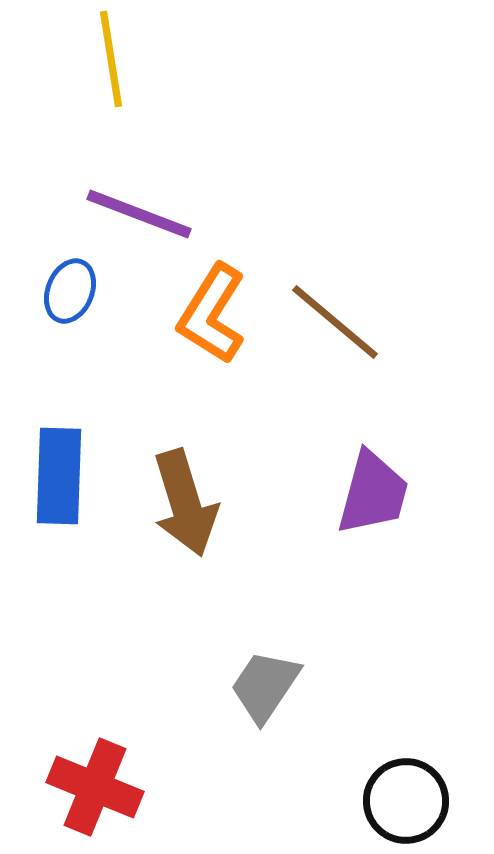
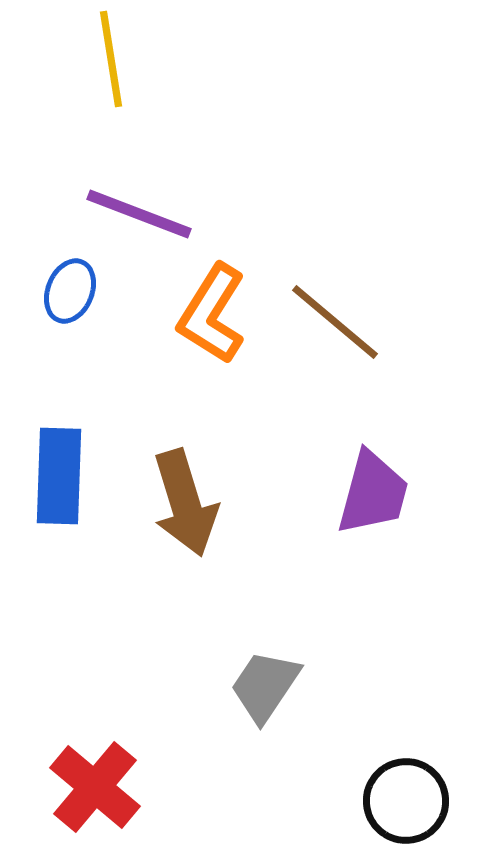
red cross: rotated 18 degrees clockwise
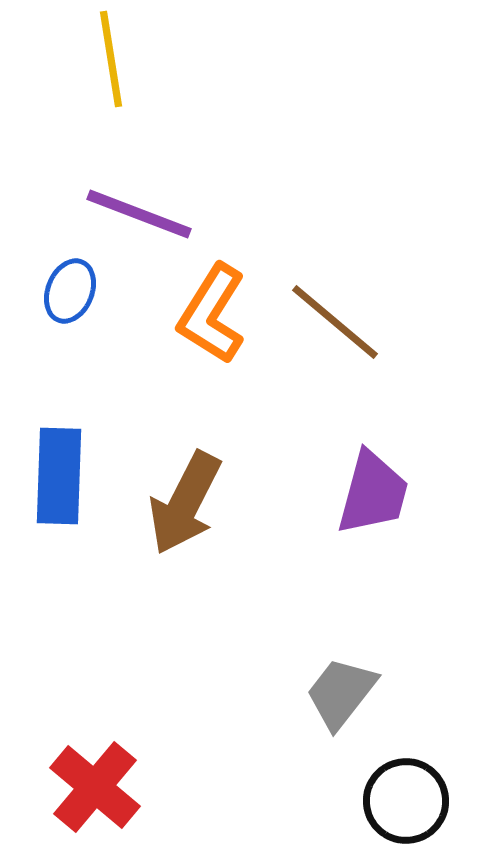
brown arrow: rotated 44 degrees clockwise
gray trapezoid: moved 76 px right, 7 px down; rotated 4 degrees clockwise
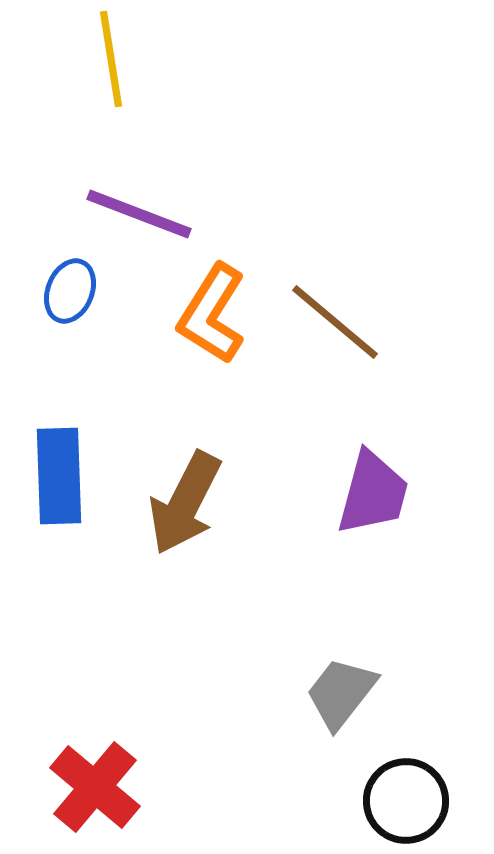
blue rectangle: rotated 4 degrees counterclockwise
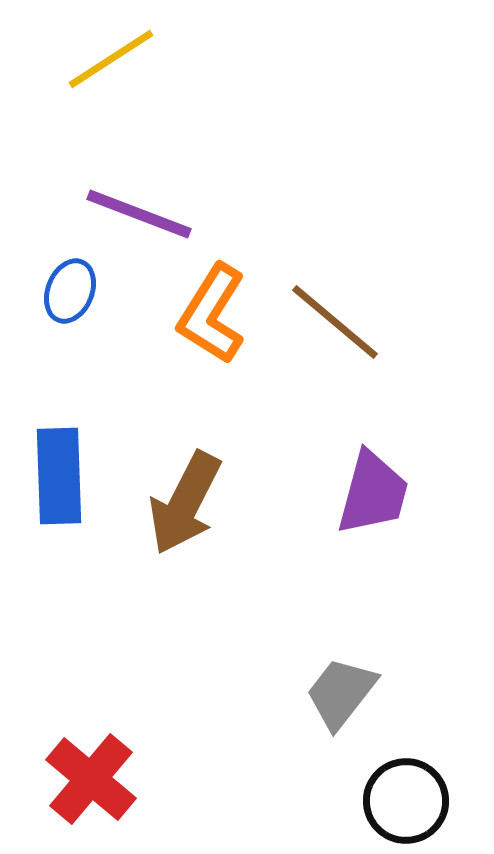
yellow line: rotated 66 degrees clockwise
red cross: moved 4 px left, 8 px up
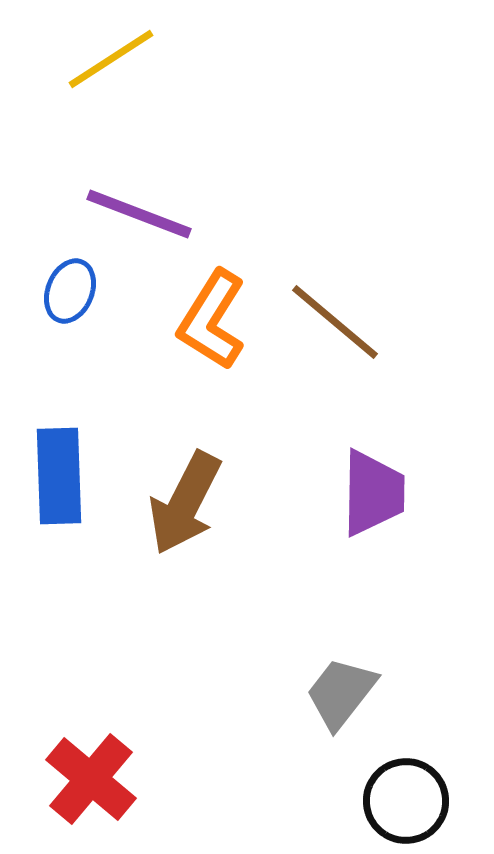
orange L-shape: moved 6 px down
purple trapezoid: rotated 14 degrees counterclockwise
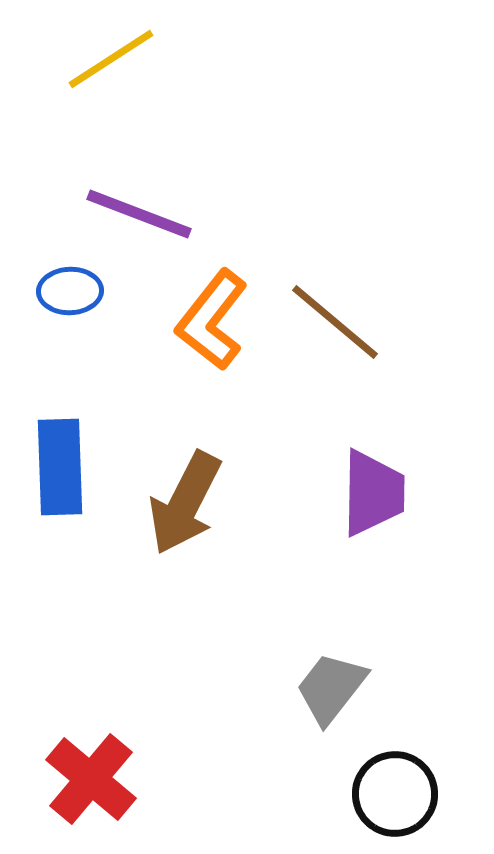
blue ellipse: rotated 66 degrees clockwise
orange L-shape: rotated 6 degrees clockwise
blue rectangle: moved 1 px right, 9 px up
gray trapezoid: moved 10 px left, 5 px up
black circle: moved 11 px left, 7 px up
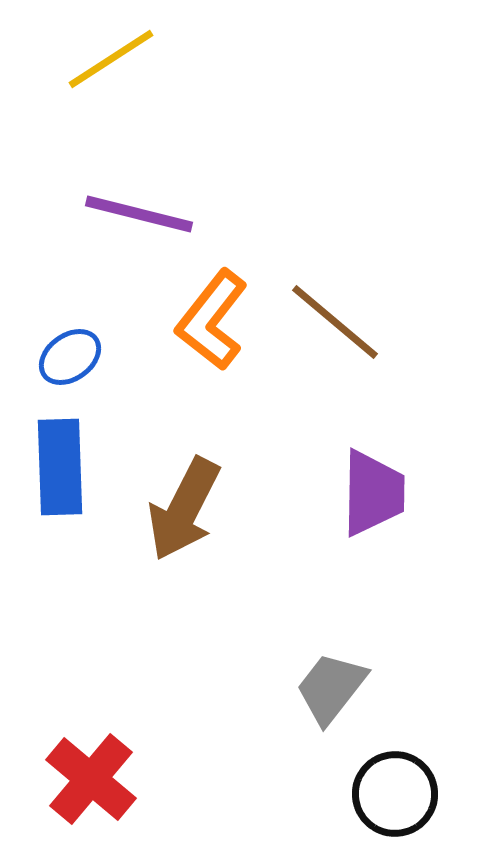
purple line: rotated 7 degrees counterclockwise
blue ellipse: moved 66 px down; rotated 34 degrees counterclockwise
brown arrow: moved 1 px left, 6 px down
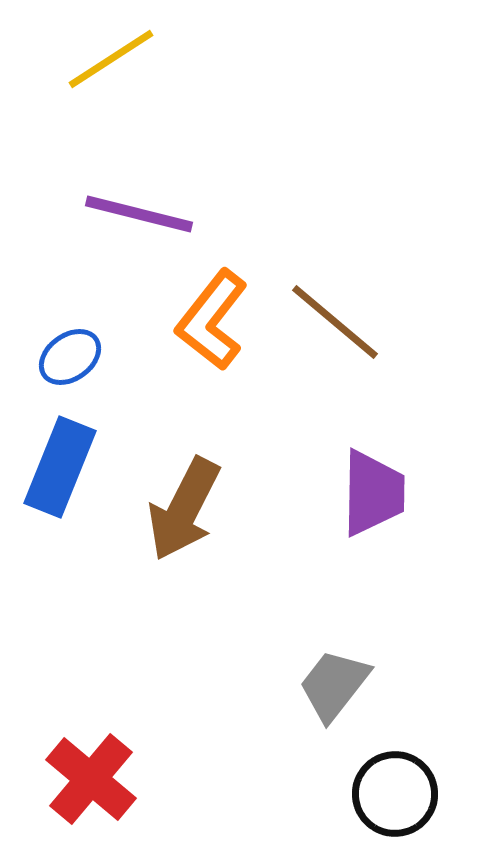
blue rectangle: rotated 24 degrees clockwise
gray trapezoid: moved 3 px right, 3 px up
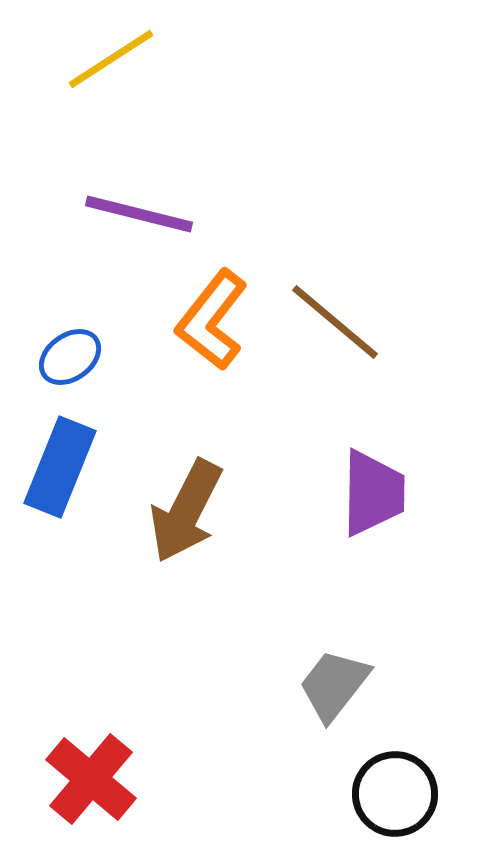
brown arrow: moved 2 px right, 2 px down
